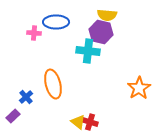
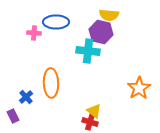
yellow semicircle: moved 2 px right
orange ellipse: moved 2 px left, 1 px up; rotated 12 degrees clockwise
purple rectangle: rotated 72 degrees counterclockwise
yellow triangle: moved 16 px right, 11 px up
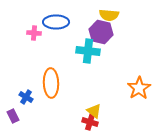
blue cross: rotated 16 degrees counterclockwise
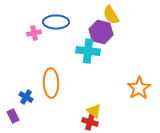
yellow semicircle: moved 2 px right; rotated 54 degrees clockwise
pink cross: rotated 16 degrees counterclockwise
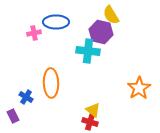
yellow triangle: moved 1 px left, 1 px up
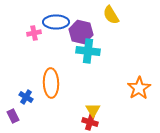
purple hexagon: moved 20 px left
yellow triangle: rotated 21 degrees clockwise
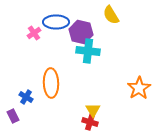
pink cross: rotated 24 degrees counterclockwise
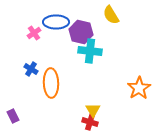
cyan cross: moved 2 px right
blue cross: moved 5 px right, 28 px up
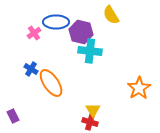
orange ellipse: rotated 32 degrees counterclockwise
